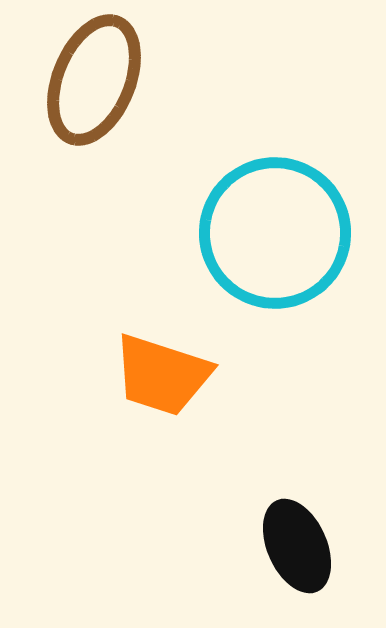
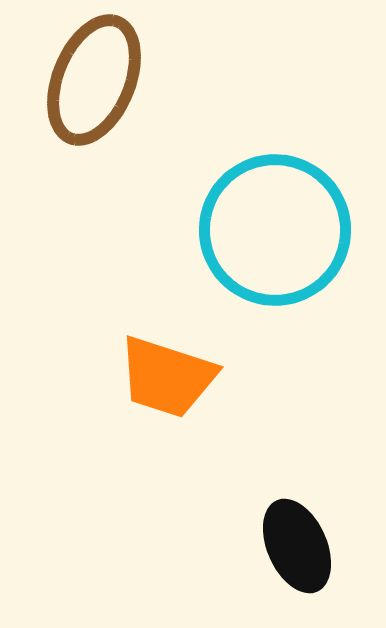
cyan circle: moved 3 px up
orange trapezoid: moved 5 px right, 2 px down
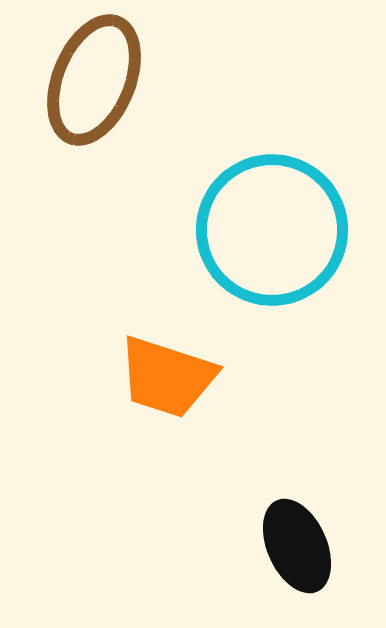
cyan circle: moved 3 px left
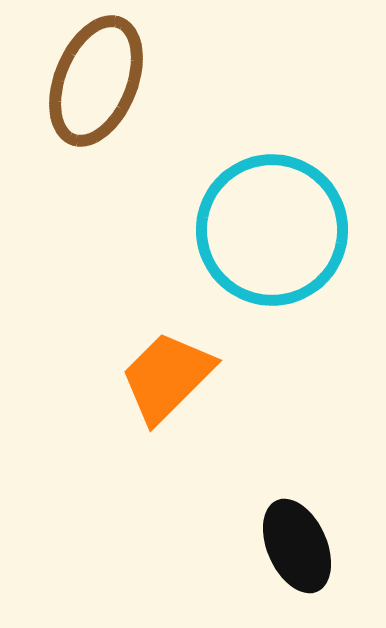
brown ellipse: moved 2 px right, 1 px down
orange trapezoid: rotated 117 degrees clockwise
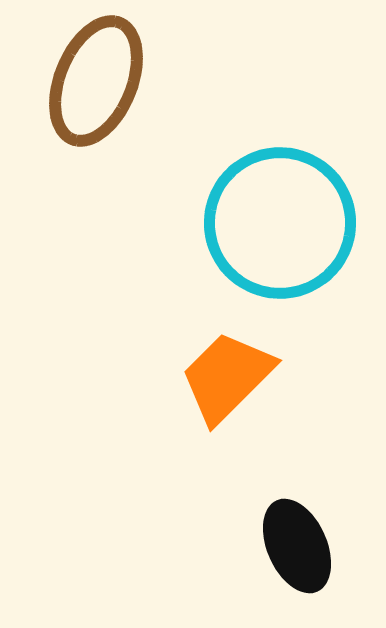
cyan circle: moved 8 px right, 7 px up
orange trapezoid: moved 60 px right
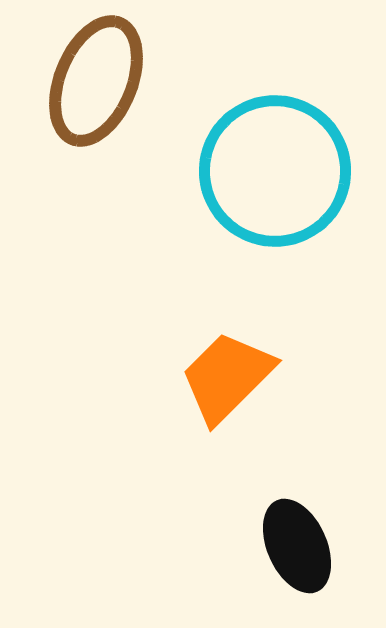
cyan circle: moved 5 px left, 52 px up
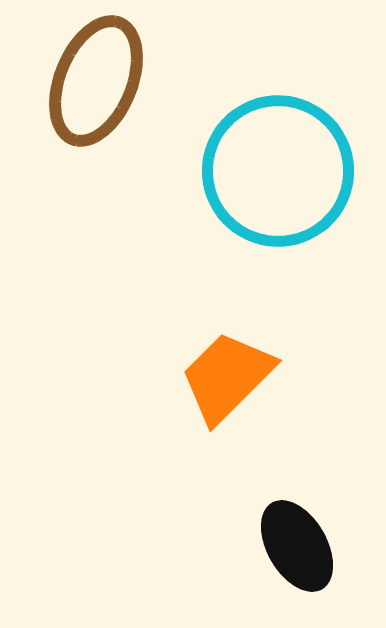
cyan circle: moved 3 px right
black ellipse: rotated 6 degrees counterclockwise
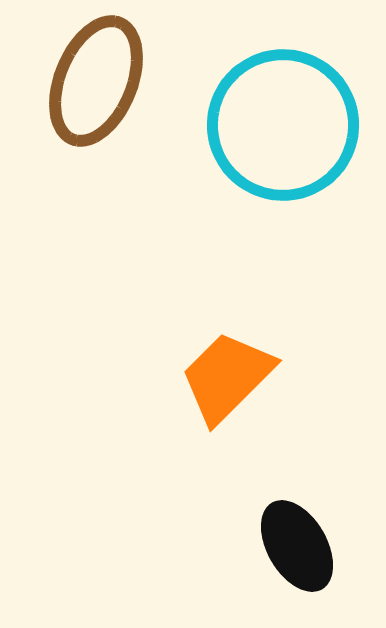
cyan circle: moved 5 px right, 46 px up
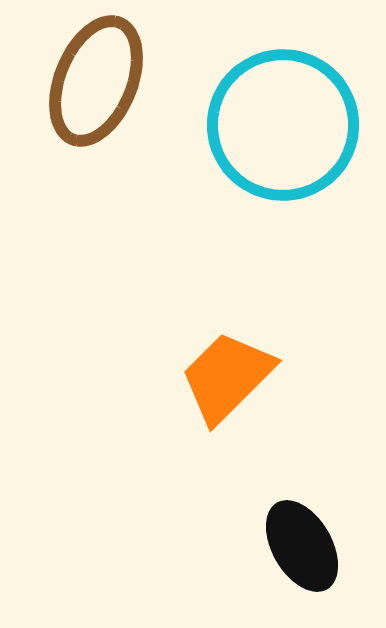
black ellipse: moved 5 px right
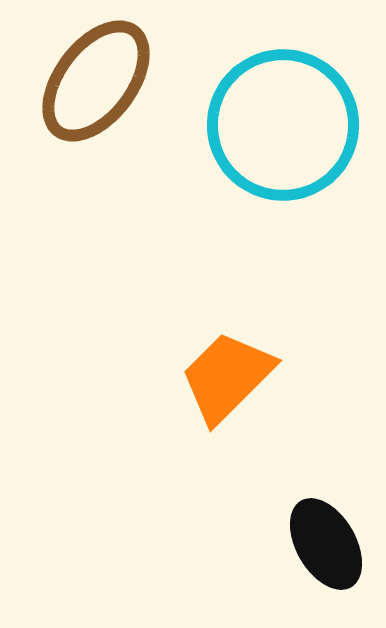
brown ellipse: rotated 15 degrees clockwise
black ellipse: moved 24 px right, 2 px up
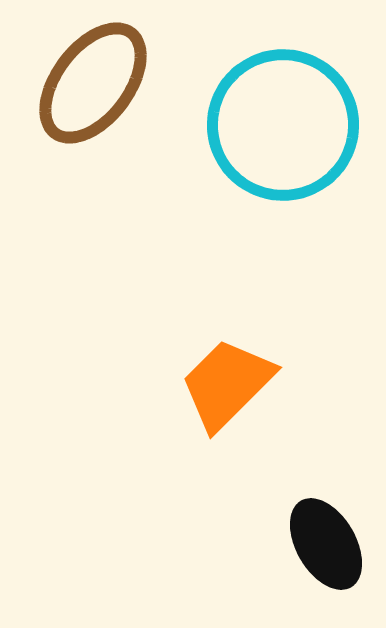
brown ellipse: moved 3 px left, 2 px down
orange trapezoid: moved 7 px down
